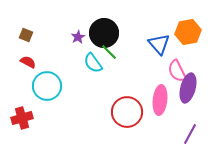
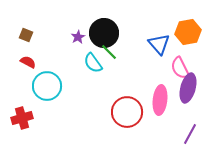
pink semicircle: moved 3 px right, 3 px up
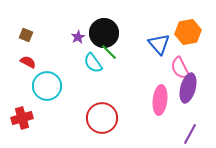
red circle: moved 25 px left, 6 px down
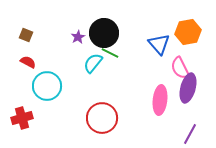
green line: moved 1 px right, 1 px down; rotated 18 degrees counterclockwise
cyan semicircle: rotated 75 degrees clockwise
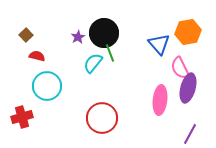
brown square: rotated 24 degrees clockwise
green line: rotated 42 degrees clockwise
red semicircle: moved 9 px right, 6 px up; rotated 14 degrees counterclockwise
red cross: moved 1 px up
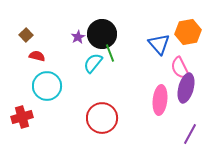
black circle: moved 2 px left, 1 px down
purple ellipse: moved 2 px left
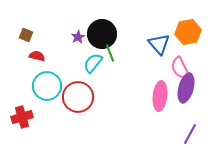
brown square: rotated 24 degrees counterclockwise
pink ellipse: moved 4 px up
red circle: moved 24 px left, 21 px up
